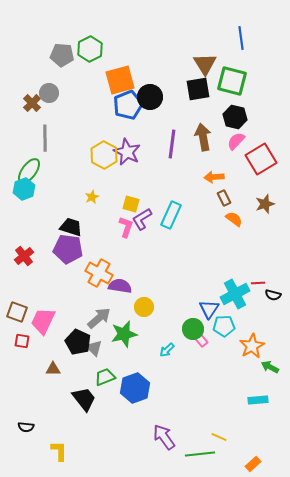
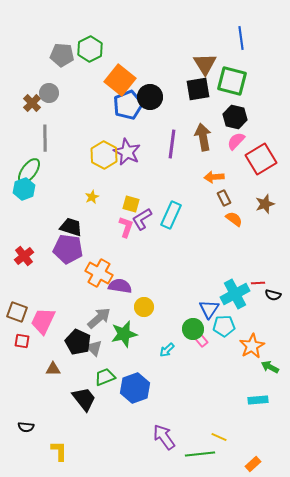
orange square at (120, 80): rotated 36 degrees counterclockwise
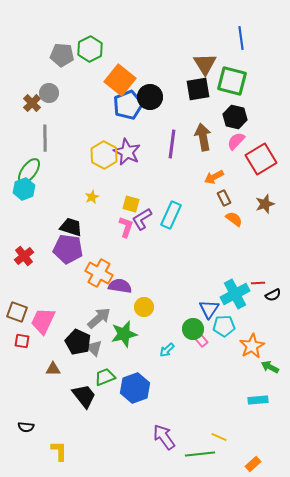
orange arrow at (214, 177): rotated 24 degrees counterclockwise
black semicircle at (273, 295): rotated 42 degrees counterclockwise
black trapezoid at (84, 399): moved 3 px up
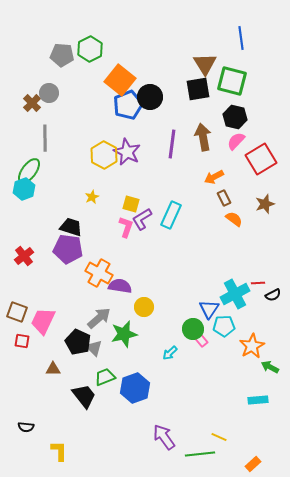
cyan arrow at (167, 350): moved 3 px right, 3 px down
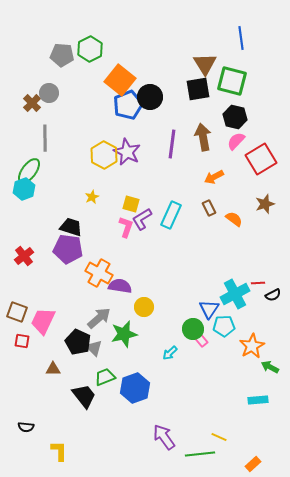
brown rectangle at (224, 198): moved 15 px left, 10 px down
